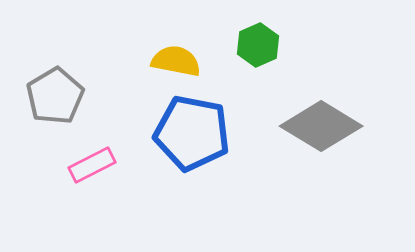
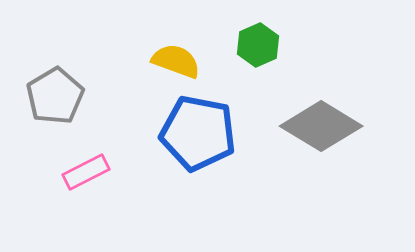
yellow semicircle: rotated 9 degrees clockwise
blue pentagon: moved 6 px right
pink rectangle: moved 6 px left, 7 px down
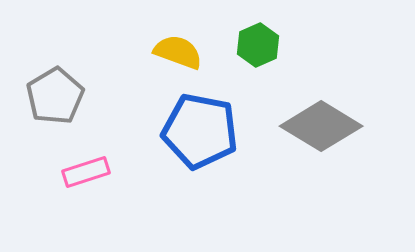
yellow semicircle: moved 2 px right, 9 px up
blue pentagon: moved 2 px right, 2 px up
pink rectangle: rotated 9 degrees clockwise
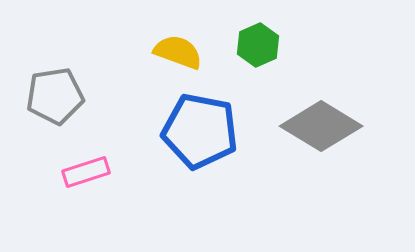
gray pentagon: rotated 22 degrees clockwise
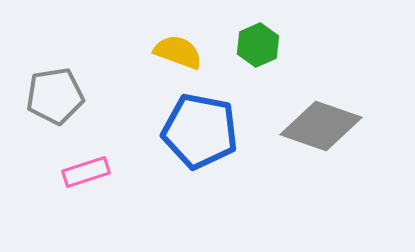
gray diamond: rotated 12 degrees counterclockwise
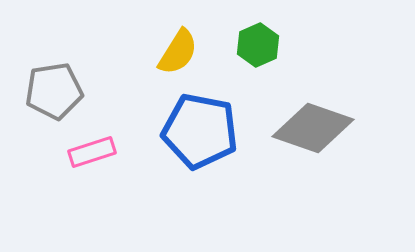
yellow semicircle: rotated 102 degrees clockwise
gray pentagon: moved 1 px left, 5 px up
gray diamond: moved 8 px left, 2 px down
pink rectangle: moved 6 px right, 20 px up
